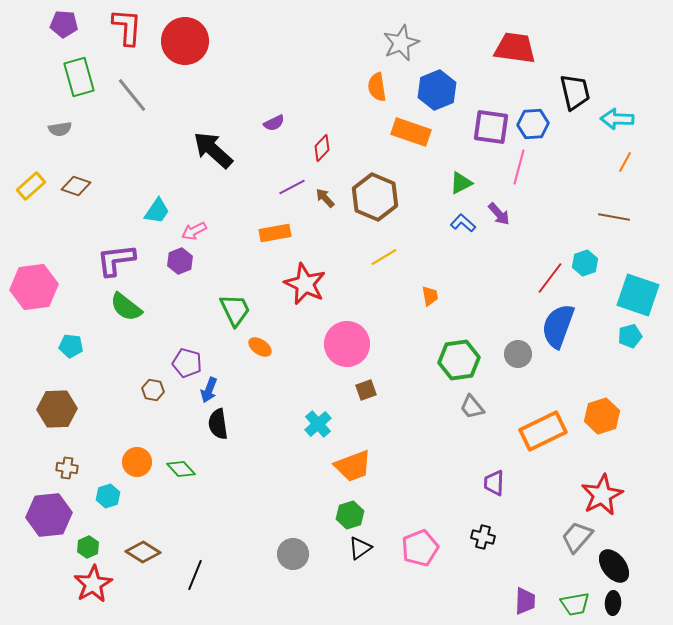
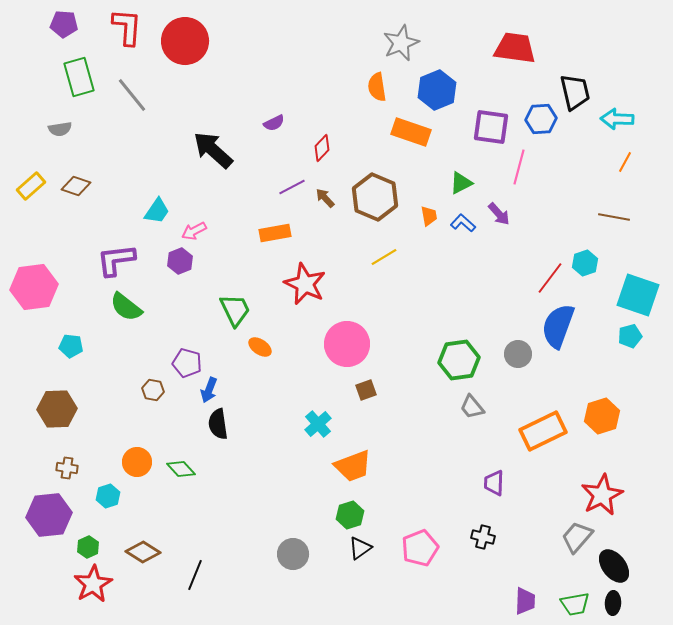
blue hexagon at (533, 124): moved 8 px right, 5 px up
orange trapezoid at (430, 296): moved 1 px left, 80 px up
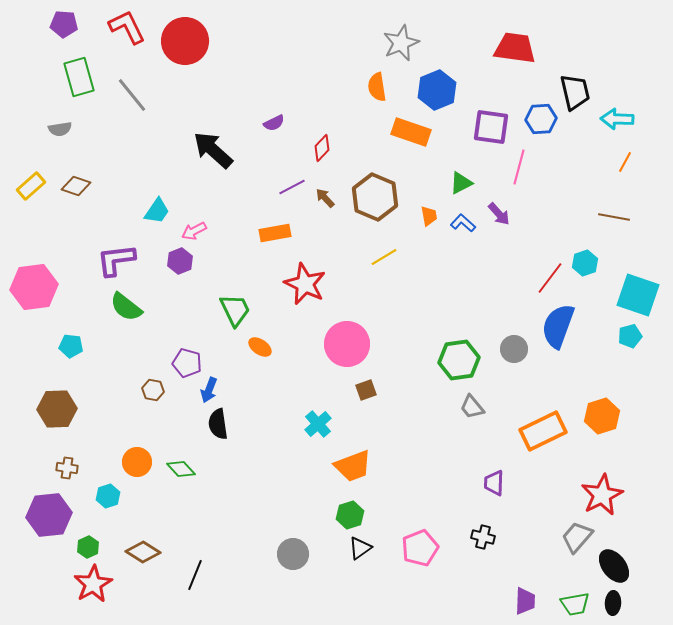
red L-shape at (127, 27): rotated 30 degrees counterclockwise
gray circle at (518, 354): moved 4 px left, 5 px up
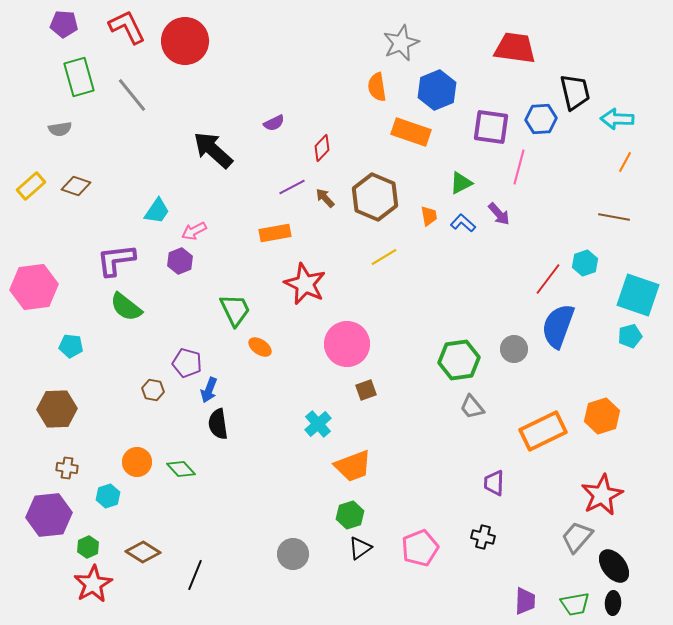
red line at (550, 278): moved 2 px left, 1 px down
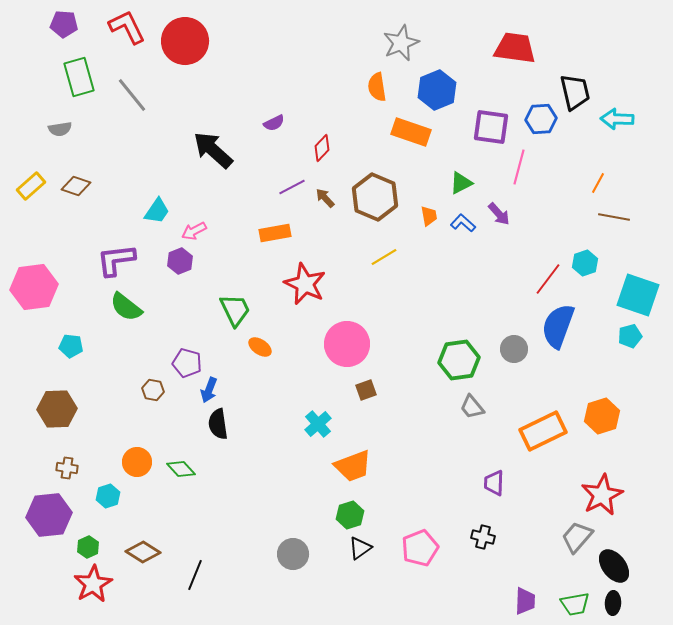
orange line at (625, 162): moved 27 px left, 21 px down
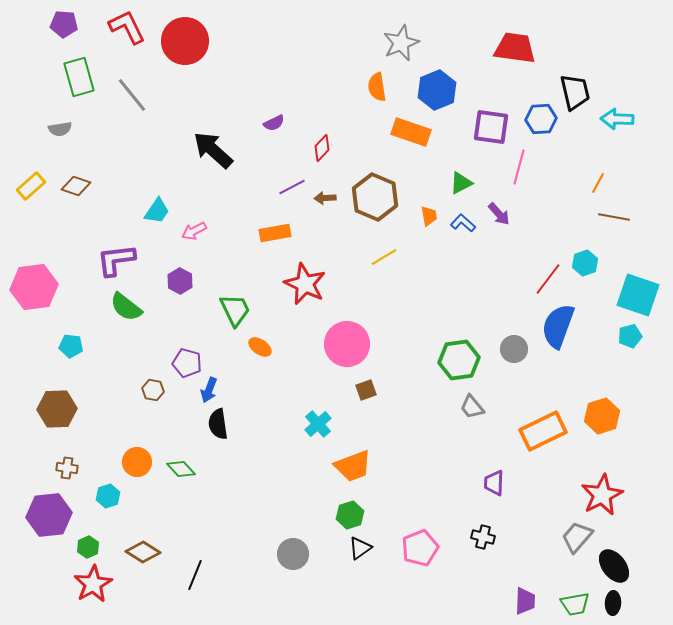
brown arrow at (325, 198): rotated 50 degrees counterclockwise
purple hexagon at (180, 261): moved 20 px down; rotated 10 degrees counterclockwise
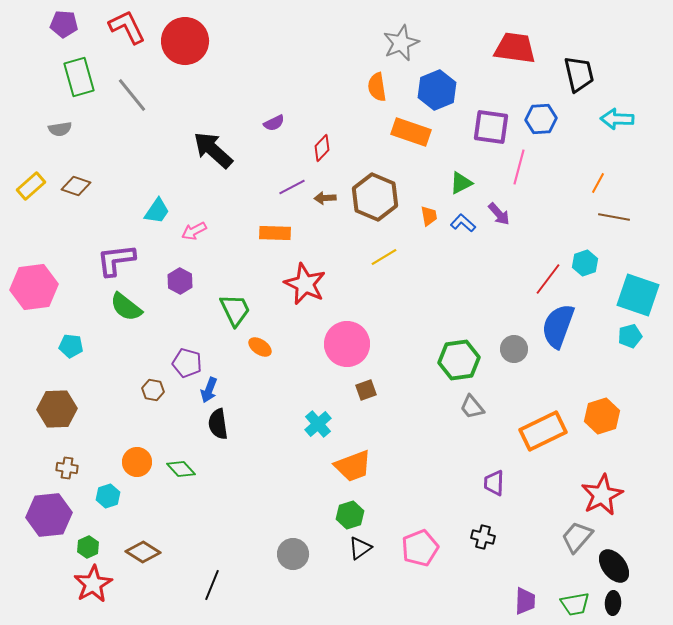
black trapezoid at (575, 92): moved 4 px right, 18 px up
orange rectangle at (275, 233): rotated 12 degrees clockwise
black line at (195, 575): moved 17 px right, 10 px down
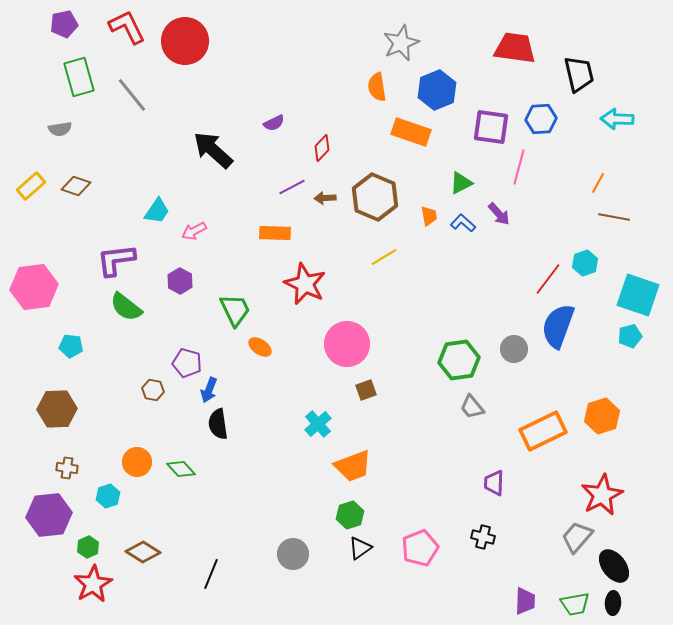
purple pentagon at (64, 24): rotated 16 degrees counterclockwise
black line at (212, 585): moved 1 px left, 11 px up
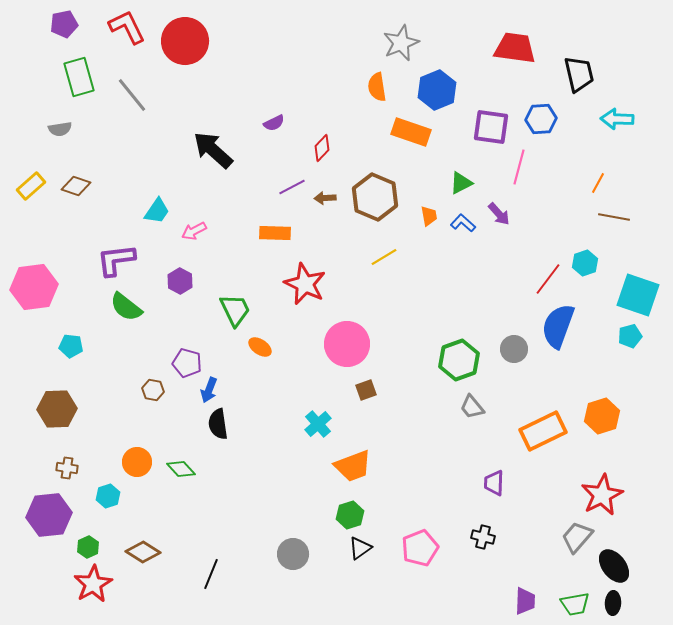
green hexagon at (459, 360): rotated 12 degrees counterclockwise
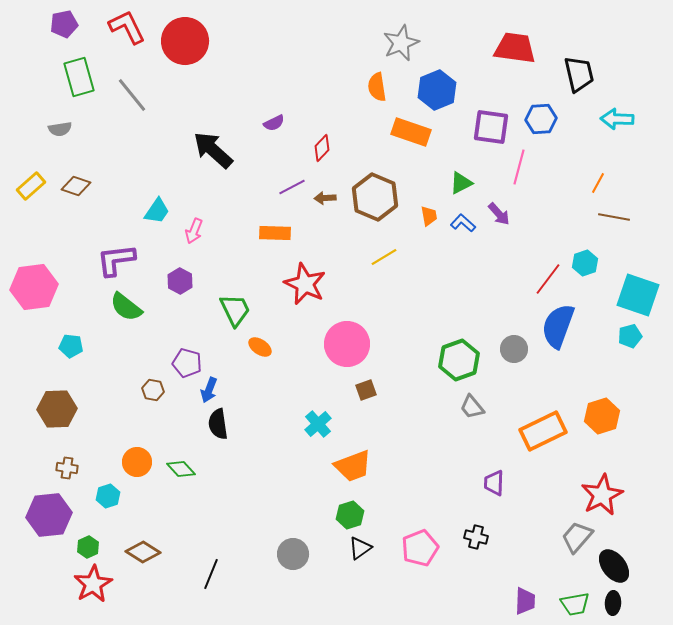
pink arrow at (194, 231): rotated 40 degrees counterclockwise
black cross at (483, 537): moved 7 px left
